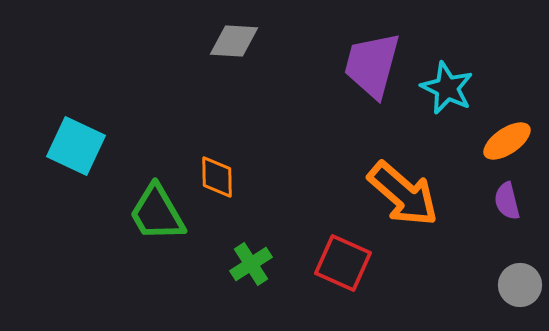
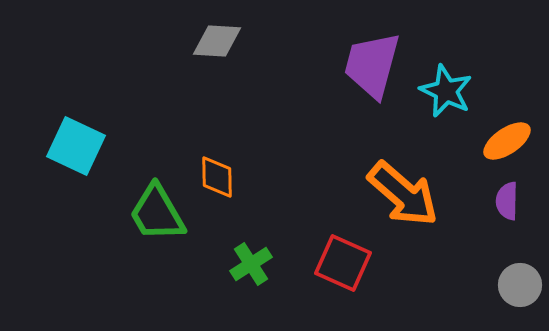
gray diamond: moved 17 px left
cyan star: moved 1 px left, 3 px down
purple semicircle: rotated 15 degrees clockwise
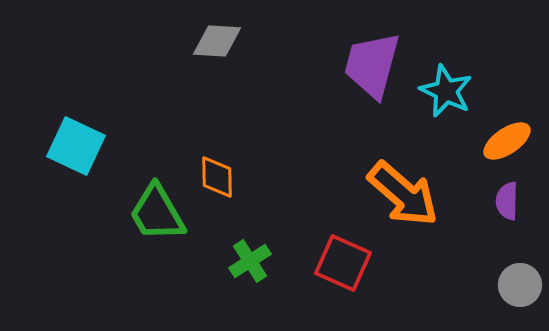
green cross: moved 1 px left, 3 px up
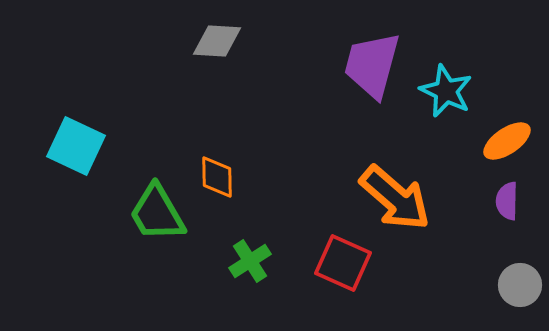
orange arrow: moved 8 px left, 4 px down
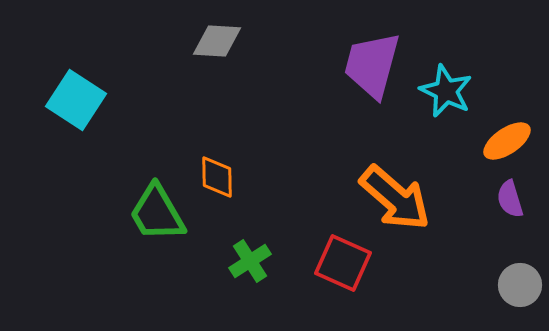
cyan square: moved 46 px up; rotated 8 degrees clockwise
purple semicircle: moved 3 px right, 2 px up; rotated 18 degrees counterclockwise
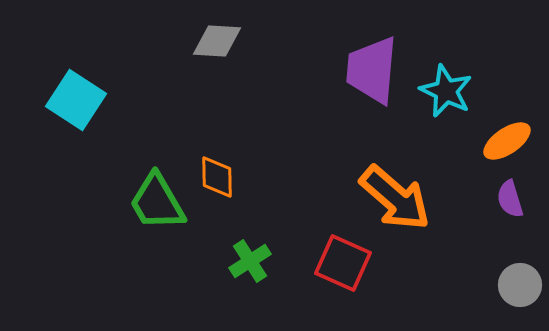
purple trapezoid: moved 5 px down; rotated 10 degrees counterclockwise
green trapezoid: moved 11 px up
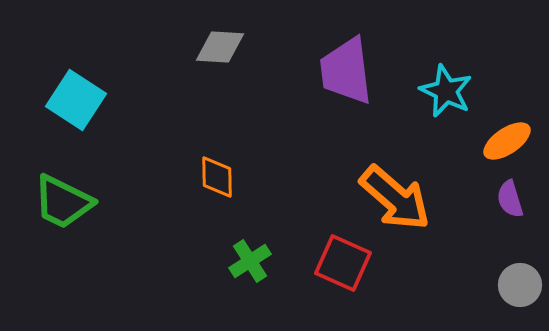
gray diamond: moved 3 px right, 6 px down
purple trapezoid: moved 26 px left, 1 px down; rotated 12 degrees counterclockwise
green trapezoid: moved 94 px left; rotated 34 degrees counterclockwise
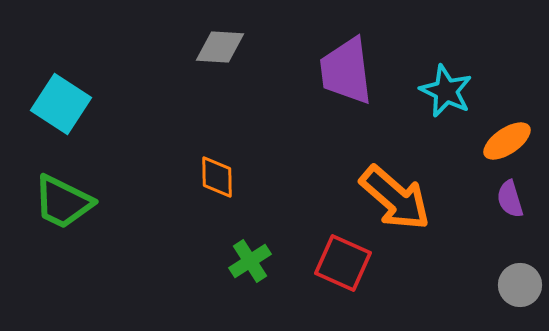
cyan square: moved 15 px left, 4 px down
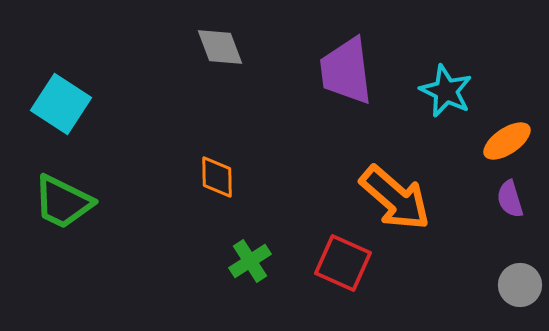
gray diamond: rotated 66 degrees clockwise
